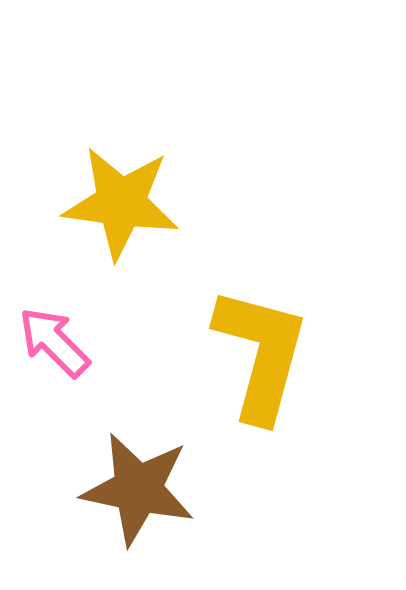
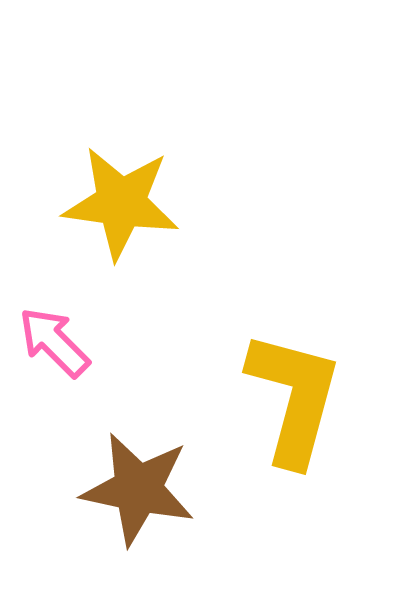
yellow L-shape: moved 33 px right, 44 px down
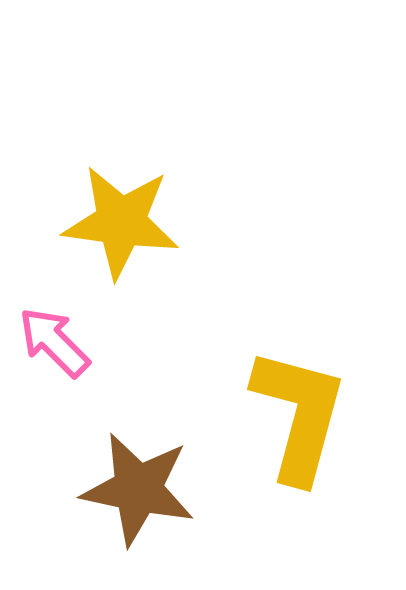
yellow star: moved 19 px down
yellow L-shape: moved 5 px right, 17 px down
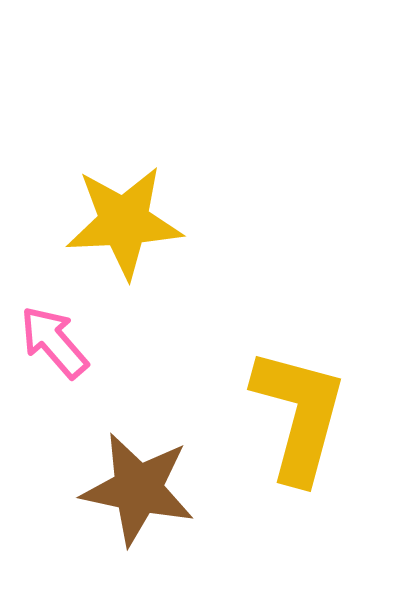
yellow star: moved 3 px right; rotated 11 degrees counterclockwise
pink arrow: rotated 4 degrees clockwise
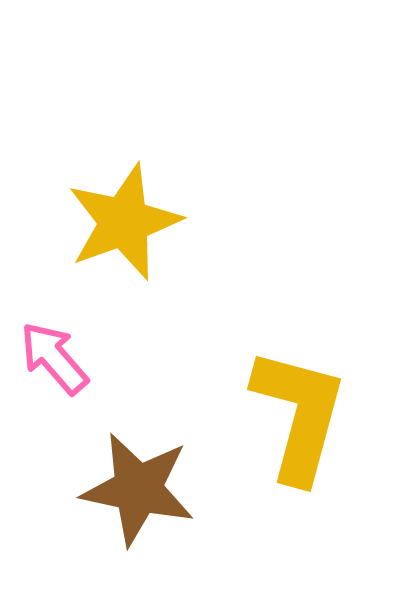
yellow star: rotated 17 degrees counterclockwise
pink arrow: moved 16 px down
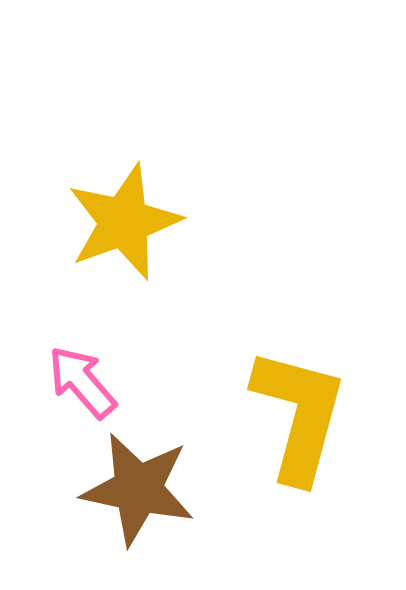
pink arrow: moved 28 px right, 24 px down
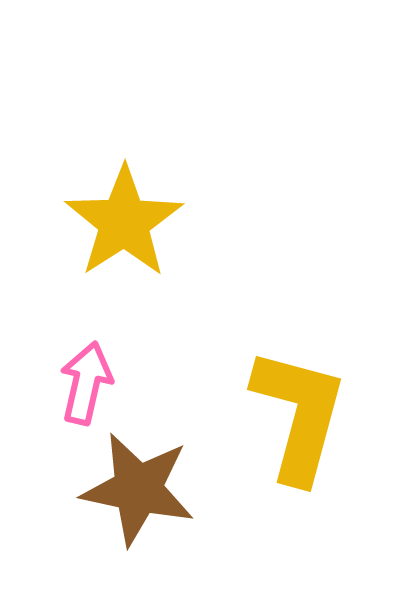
yellow star: rotated 13 degrees counterclockwise
pink arrow: moved 4 px right, 1 px down; rotated 54 degrees clockwise
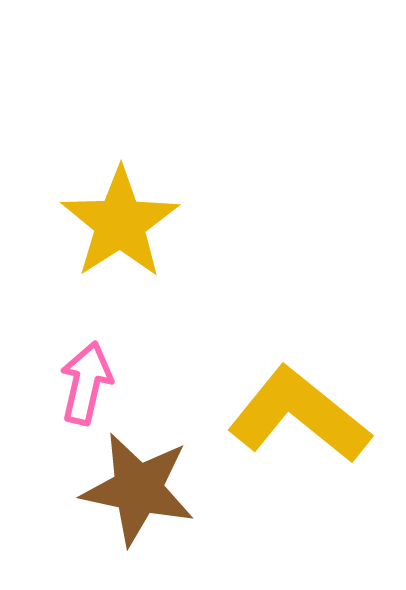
yellow star: moved 4 px left, 1 px down
yellow L-shape: rotated 66 degrees counterclockwise
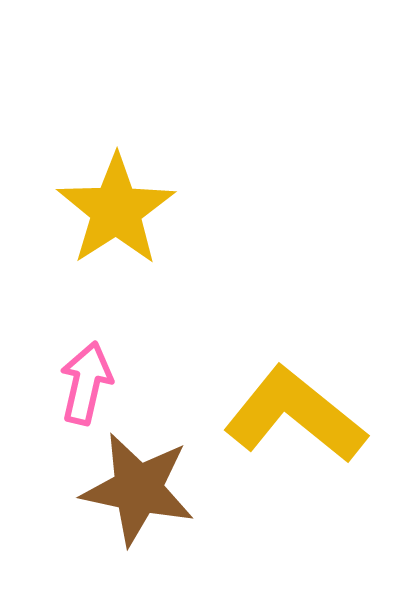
yellow star: moved 4 px left, 13 px up
yellow L-shape: moved 4 px left
